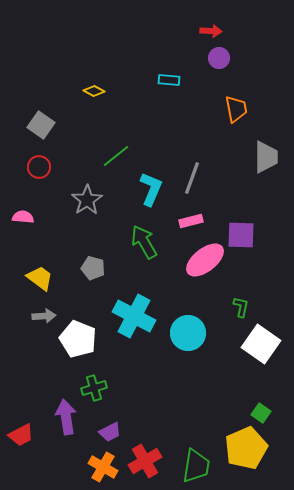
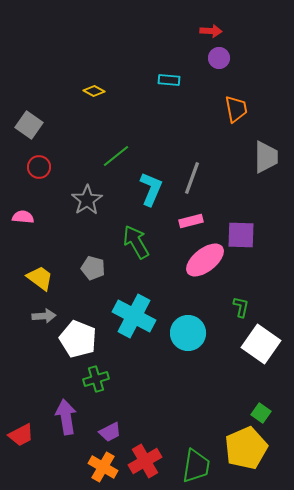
gray square: moved 12 px left
green arrow: moved 8 px left
green cross: moved 2 px right, 9 px up
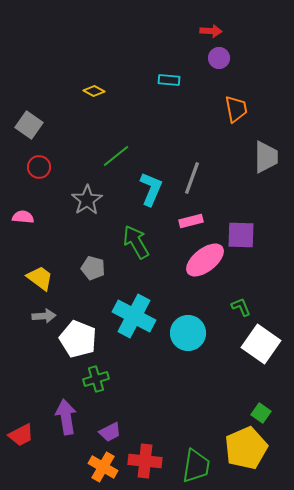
green L-shape: rotated 35 degrees counterclockwise
red cross: rotated 36 degrees clockwise
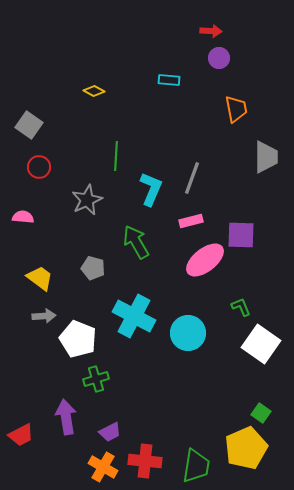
green line: rotated 48 degrees counterclockwise
gray star: rotated 8 degrees clockwise
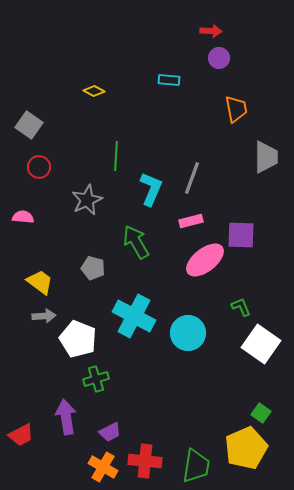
yellow trapezoid: moved 4 px down
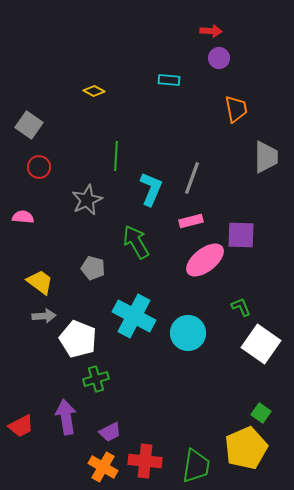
red trapezoid: moved 9 px up
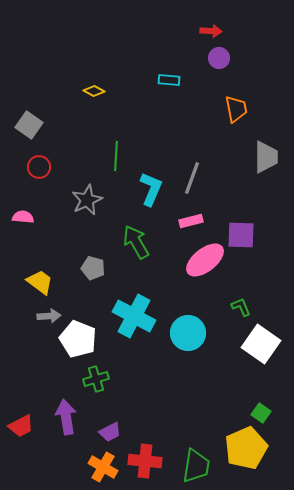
gray arrow: moved 5 px right
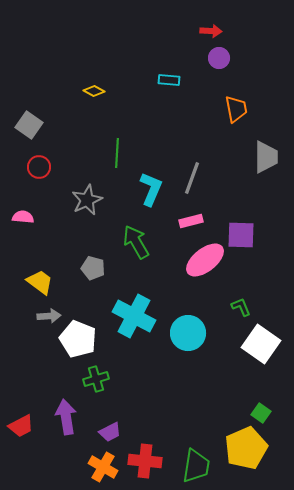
green line: moved 1 px right, 3 px up
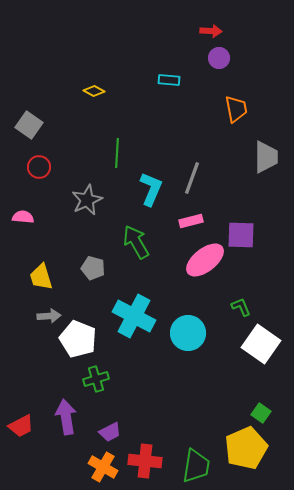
yellow trapezoid: moved 1 px right, 5 px up; rotated 144 degrees counterclockwise
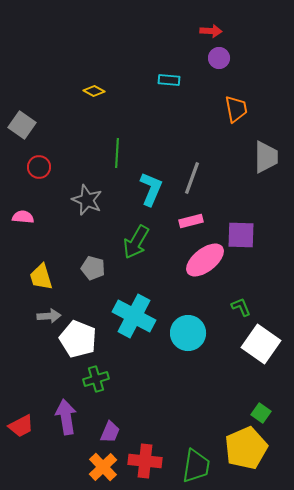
gray square: moved 7 px left
gray star: rotated 24 degrees counterclockwise
green arrow: rotated 120 degrees counterclockwise
purple trapezoid: rotated 40 degrees counterclockwise
orange cross: rotated 16 degrees clockwise
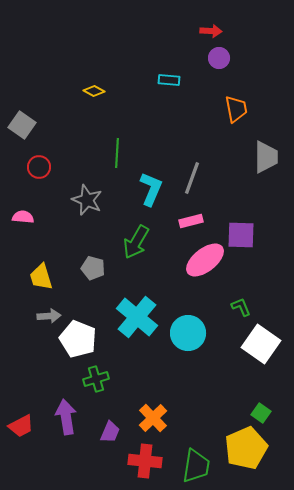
cyan cross: moved 3 px right, 1 px down; rotated 12 degrees clockwise
orange cross: moved 50 px right, 49 px up
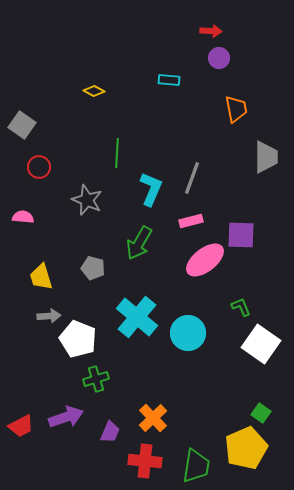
green arrow: moved 3 px right, 1 px down
purple arrow: rotated 80 degrees clockwise
